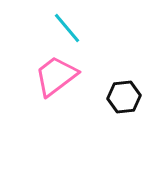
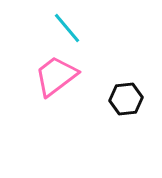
black hexagon: moved 2 px right, 2 px down
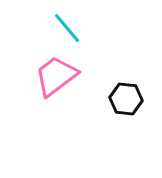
black hexagon: rotated 12 degrees clockwise
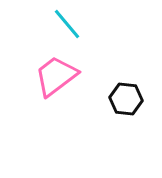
cyan line: moved 4 px up
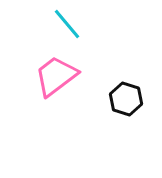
black hexagon: rotated 12 degrees clockwise
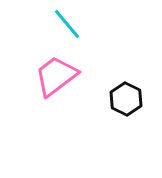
black hexagon: rotated 8 degrees clockwise
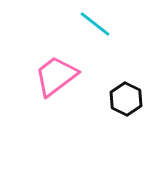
cyan line: moved 28 px right; rotated 12 degrees counterclockwise
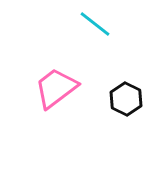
pink trapezoid: moved 12 px down
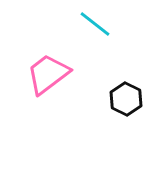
pink trapezoid: moved 8 px left, 14 px up
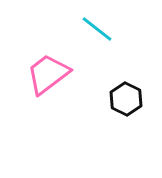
cyan line: moved 2 px right, 5 px down
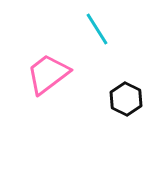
cyan line: rotated 20 degrees clockwise
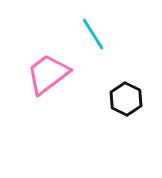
cyan line: moved 4 px left, 5 px down
